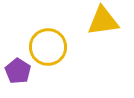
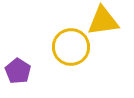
yellow circle: moved 23 px right
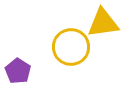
yellow triangle: moved 2 px down
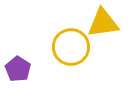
purple pentagon: moved 2 px up
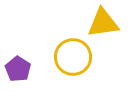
yellow circle: moved 2 px right, 10 px down
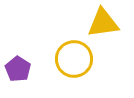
yellow circle: moved 1 px right, 2 px down
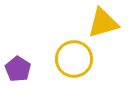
yellow triangle: rotated 8 degrees counterclockwise
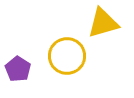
yellow circle: moved 7 px left, 3 px up
